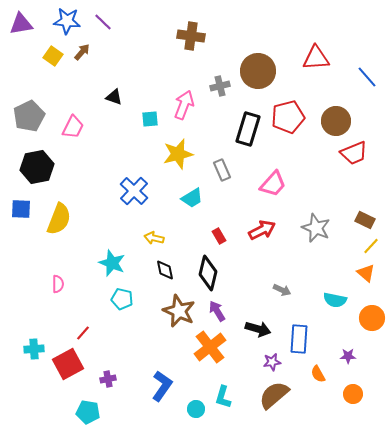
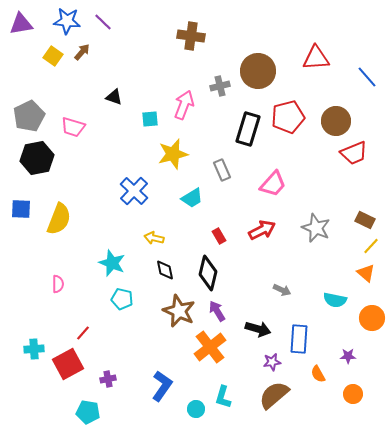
pink trapezoid at (73, 127): rotated 80 degrees clockwise
yellow star at (178, 154): moved 5 px left
black hexagon at (37, 167): moved 9 px up
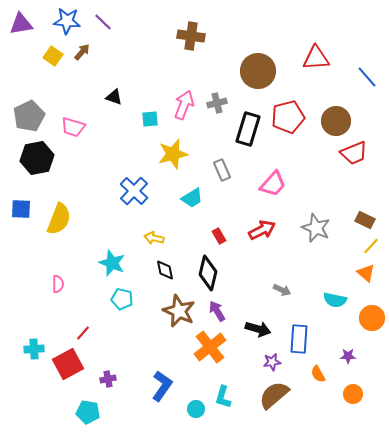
gray cross at (220, 86): moved 3 px left, 17 px down
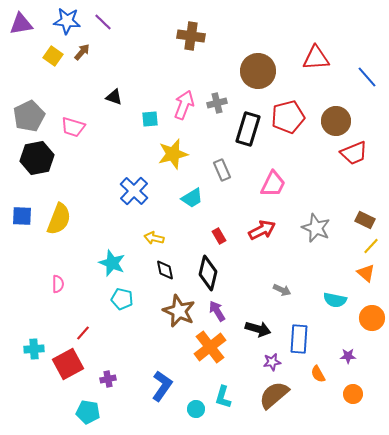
pink trapezoid at (273, 184): rotated 16 degrees counterclockwise
blue square at (21, 209): moved 1 px right, 7 px down
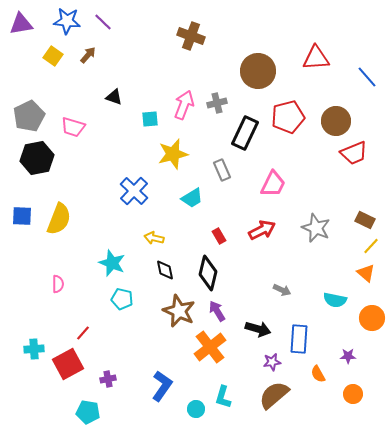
brown cross at (191, 36): rotated 12 degrees clockwise
brown arrow at (82, 52): moved 6 px right, 3 px down
black rectangle at (248, 129): moved 3 px left, 4 px down; rotated 8 degrees clockwise
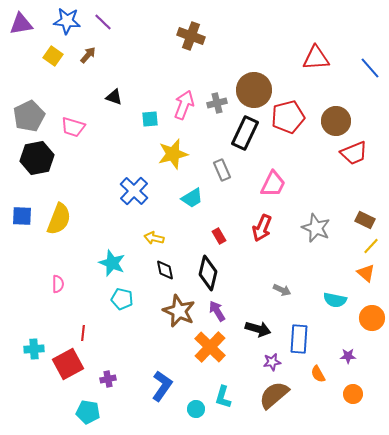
brown circle at (258, 71): moved 4 px left, 19 px down
blue line at (367, 77): moved 3 px right, 9 px up
red arrow at (262, 230): moved 2 px up; rotated 140 degrees clockwise
red line at (83, 333): rotated 35 degrees counterclockwise
orange cross at (210, 347): rotated 8 degrees counterclockwise
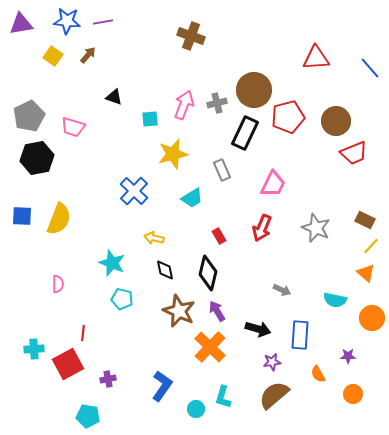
purple line at (103, 22): rotated 54 degrees counterclockwise
blue rectangle at (299, 339): moved 1 px right, 4 px up
cyan pentagon at (88, 412): moved 4 px down
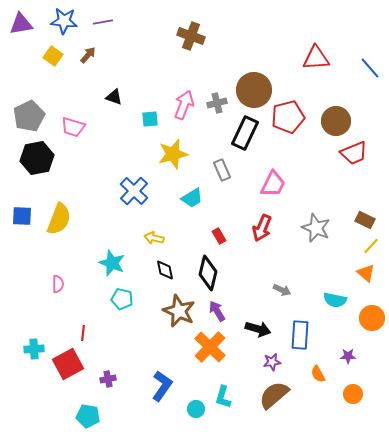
blue star at (67, 21): moved 3 px left
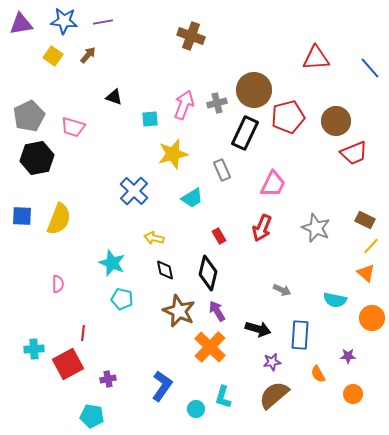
cyan pentagon at (88, 416): moved 4 px right
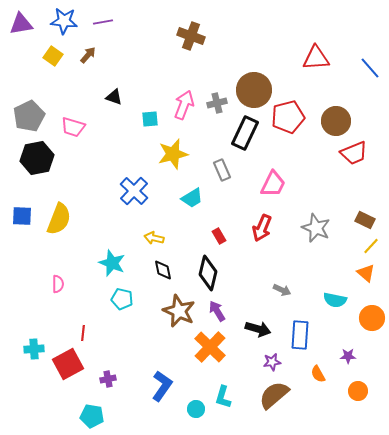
black diamond at (165, 270): moved 2 px left
orange circle at (353, 394): moved 5 px right, 3 px up
